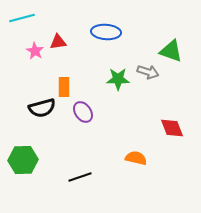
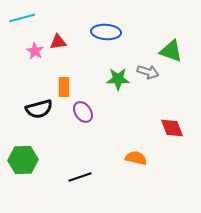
black semicircle: moved 3 px left, 1 px down
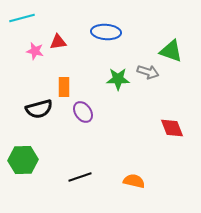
pink star: rotated 18 degrees counterclockwise
orange semicircle: moved 2 px left, 23 px down
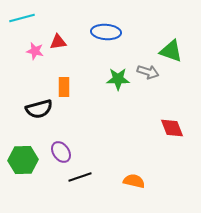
purple ellipse: moved 22 px left, 40 px down
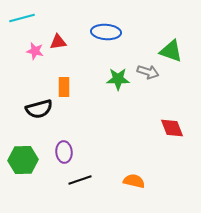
purple ellipse: moved 3 px right; rotated 30 degrees clockwise
black line: moved 3 px down
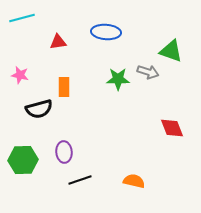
pink star: moved 15 px left, 24 px down
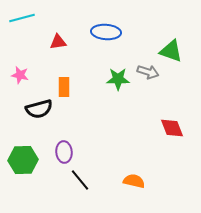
black line: rotated 70 degrees clockwise
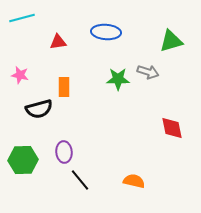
green triangle: moved 10 px up; rotated 35 degrees counterclockwise
red diamond: rotated 10 degrees clockwise
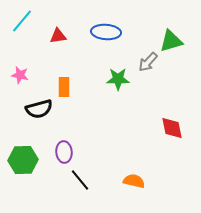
cyan line: moved 3 px down; rotated 35 degrees counterclockwise
red triangle: moved 6 px up
gray arrow: moved 10 px up; rotated 115 degrees clockwise
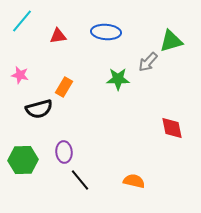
orange rectangle: rotated 30 degrees clockwise
